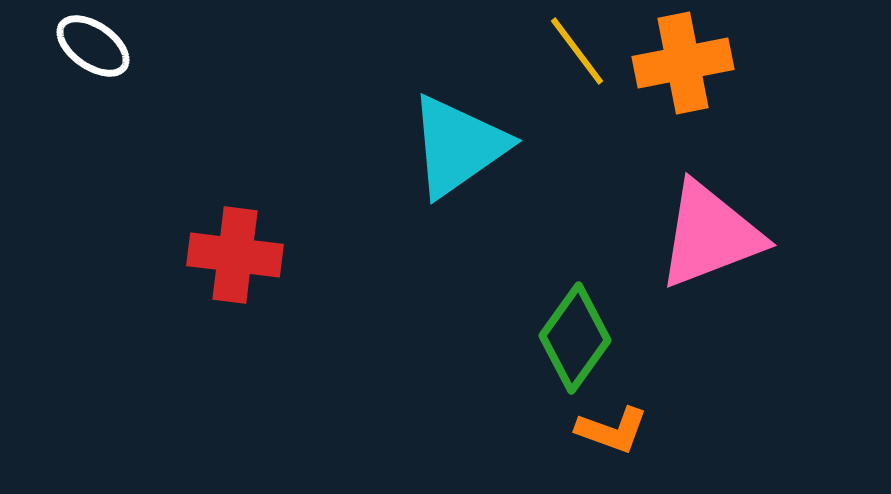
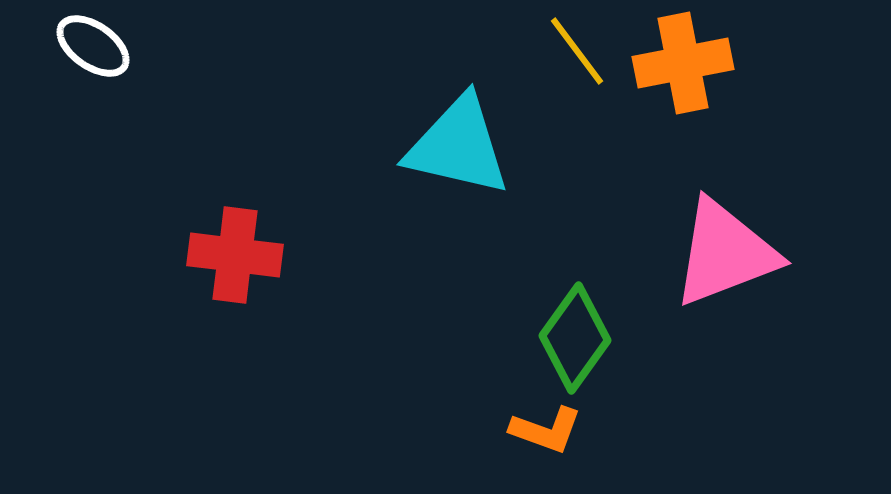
cyan triangle: rotated 48 degrees clockwise
pink triangle: moved 15 px right, 18 px down
orange L-shape: moved 66 px left
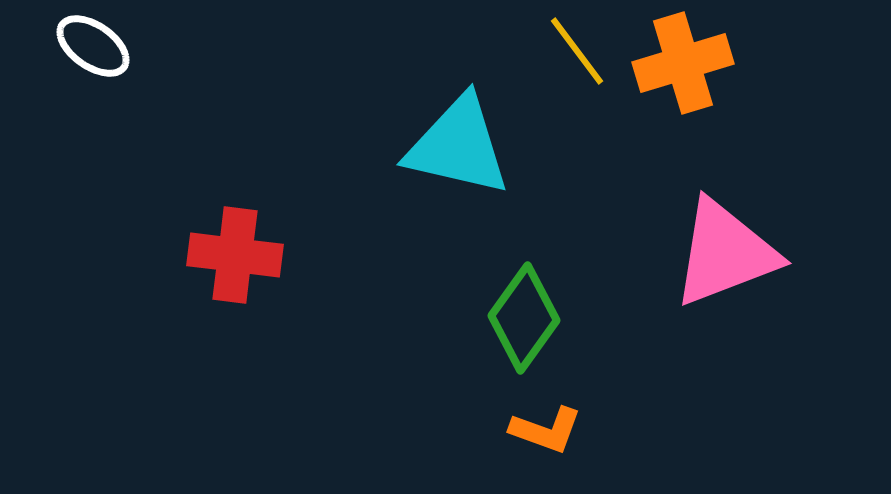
orange cross: rotated 6 degrees counterclockwise
green diamond: moved 51 px left, 20 px up
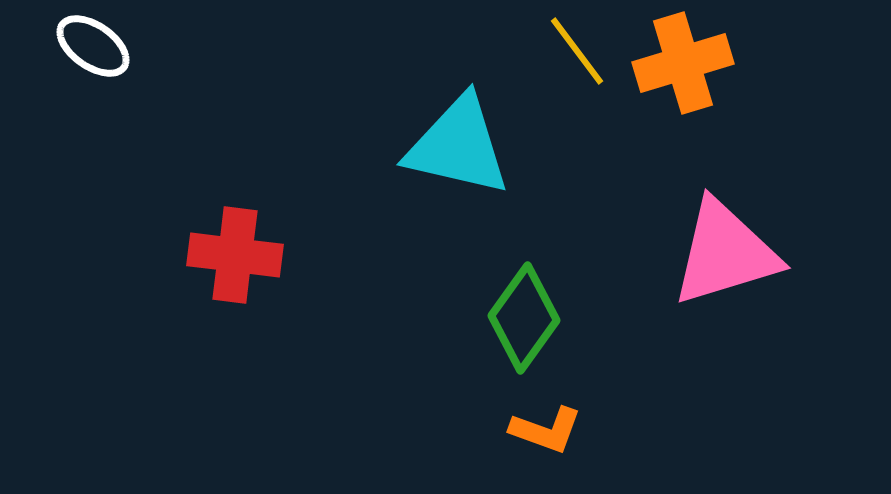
pink triangle: rotated 4 degrees clockwise
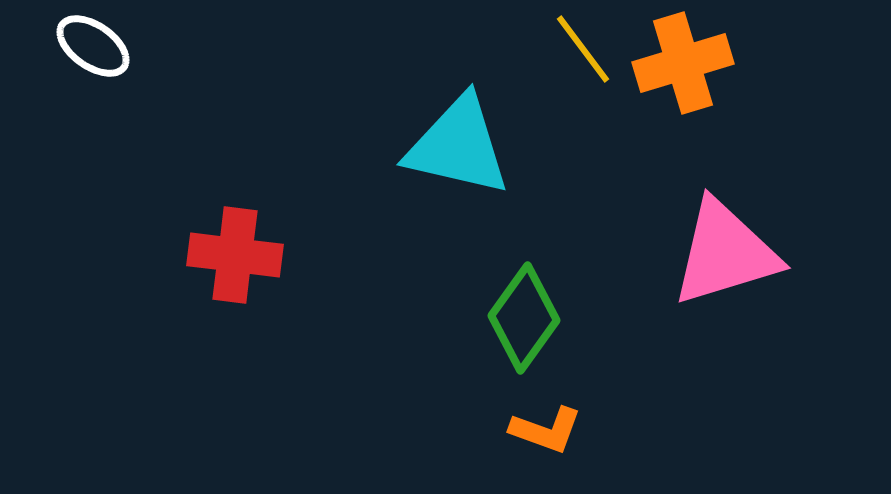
yellow line: moved 6 px right, 2 px up
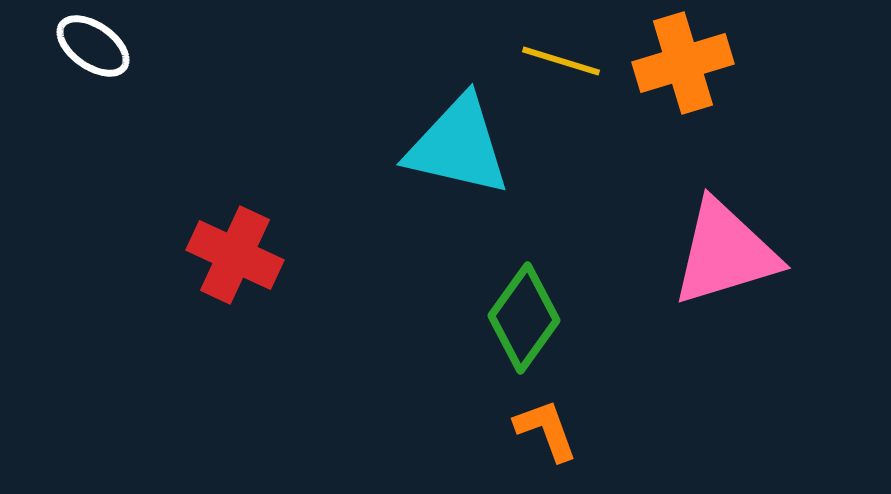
yellow line: moved 22 px left, 12 px down; rotated 36 degrees counterclockwise
red cross: rotated 18 degrees clockwise
orange L-shape: rotated 130 degrees counterclockwise
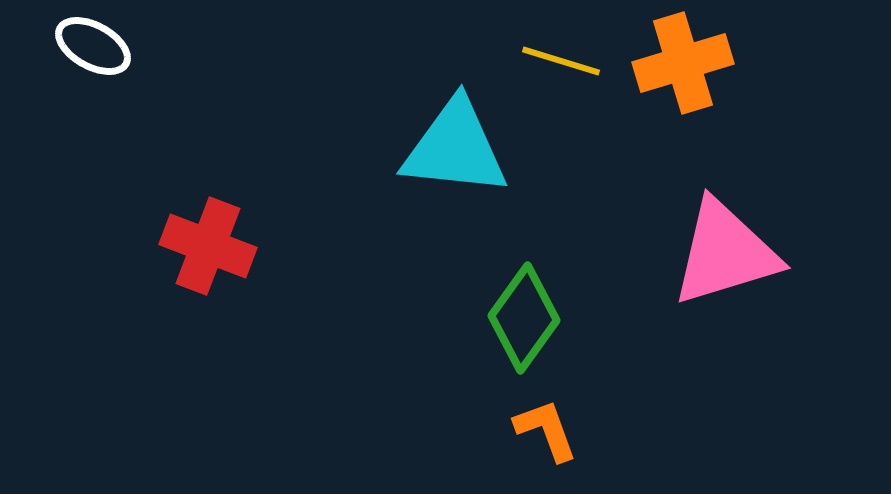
white ellipse: rotated 6 degrees counterclockwise
cyan triangle: moved 3 px left, 2 px down; rotated 7 degrees counterclockwise
red cross: moved 27 px left, 9 px up; rotated 4 degrees counterclockwise
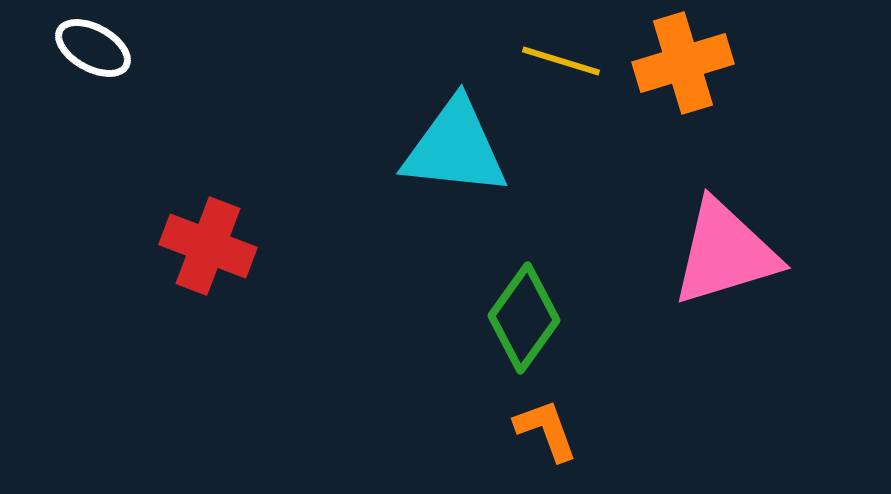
white ellipse: moved 2 px down
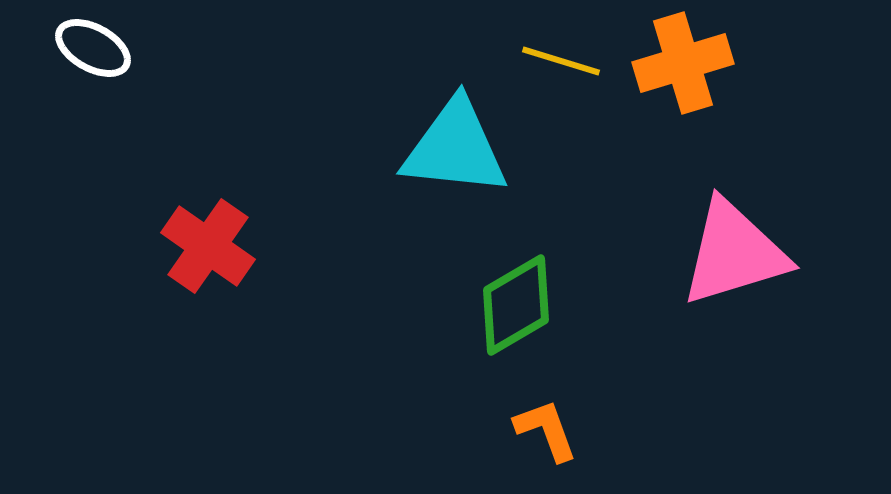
red cross: rotated 14 degrees clockwise
pink triangle: moved 9 px right
green diamond: moved 8 px left, 13 px up; rotated 24 degrees clockwise
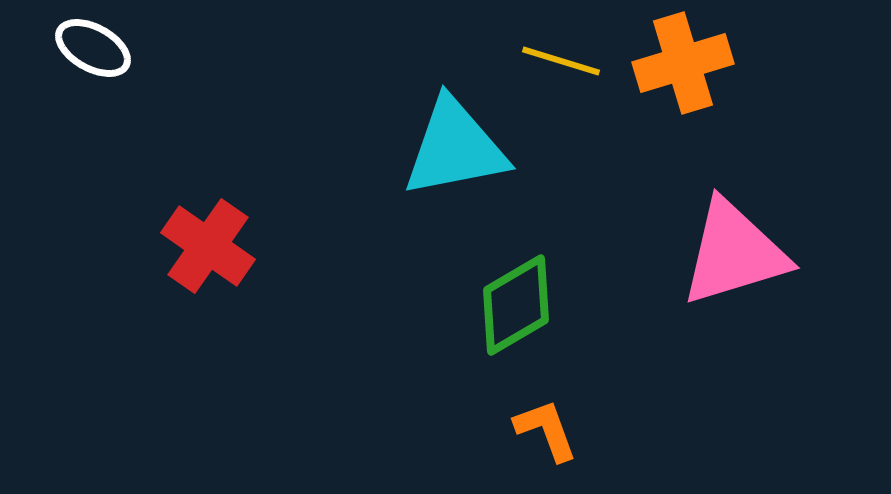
cyan triangle: rotated 17 degrees counterclockwise
